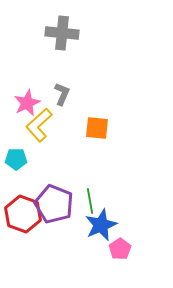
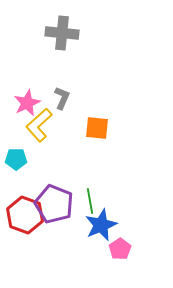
gray L-shape: moved 4 px down
red hexagon: moved 2 px right, 1 px down
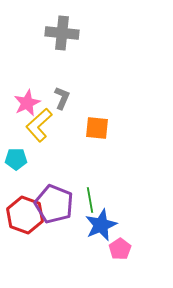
green line: moved 1 px up
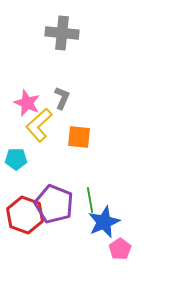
pink star: rotated 24 degrees counterclockwise
orange square: moved 18 px left, 9 px down
blue star: moved 3 px right, 3 px up
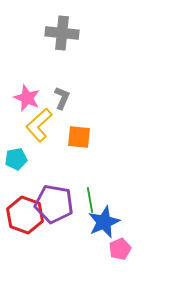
pink star: moved 5 px up
cyan pentagon: rotated 10 degrees counterclockwise
purple pentagon: rotated 12 degrees counterclockwise
pink pentagon: rotated 10 degrees clockwise
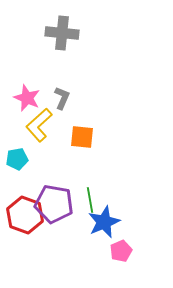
orange square: moved 3 px right
cyan pentagon: moved 1 px right
pink pentagon: moved 1 px right, 2 px down
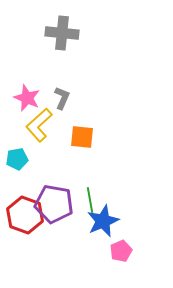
blue star: moved 1 px left, 1 px up
